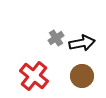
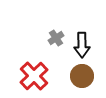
black arrow: moved 2 px down; rotated 100 degrees clockwise
red cross: rotated 8 degrees clockwise
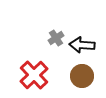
black arrow: rotated 95 degrees clockwise
red cross: moved 1 px up
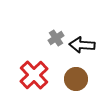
brown circle: moved 6 px left, 3 px down
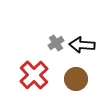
gray cross: moved 5 px down
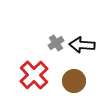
brown circle: moved 2 px left, 2 px down
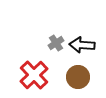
brown circle: moved 4 px right, 4 px up
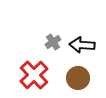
gray cross: moved 3 px left, 1 px up
brown circle: moved 1 px down
